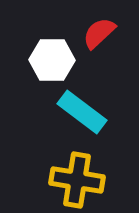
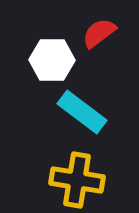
red semicircle: rotated 6 degrees clockwise
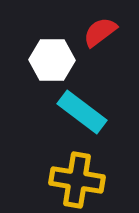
red semicircle: moved 1 px right, 1 px up
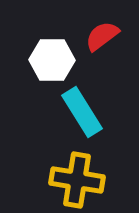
red semicircle: moved 2 px right, 4 px down
cyan rectangle: rotated 21 degrees clockwise
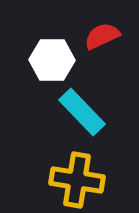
red semicircle: rotated 12 degrees clockwise
cyan rectangle: rotated 12 degrees counterclockwise
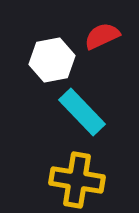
white hexagon: rotated 12 degrees counterclockwise
